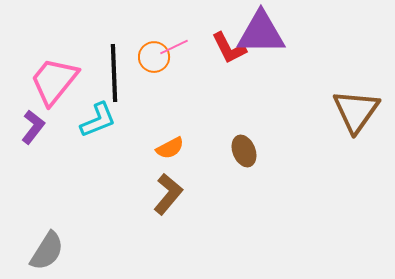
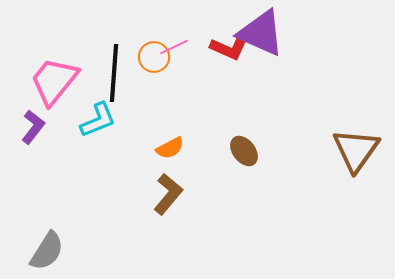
purple triangle: rotated 24 degrees clockwise
red L-shape: rotated 39 degrees counterclockwise
black line: rotated 6 degrees clockwise
brown triangle: moved 39 px down
brown ellipse: rotated 16 degrees counterclockwise
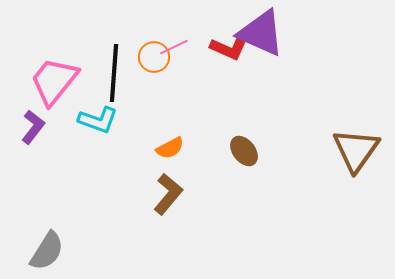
cyan L-shape: rotated 42 degrees clockwise
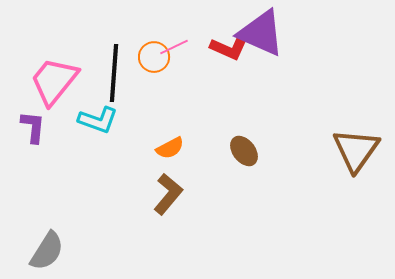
purple L-shape: rotated 32 degrees counterclockwise
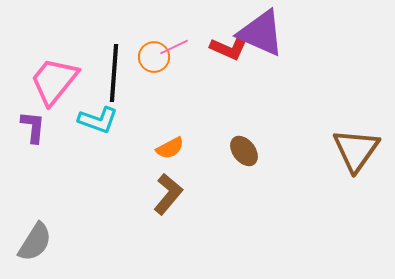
gray semicircle: moved 12 px left, 9 px up
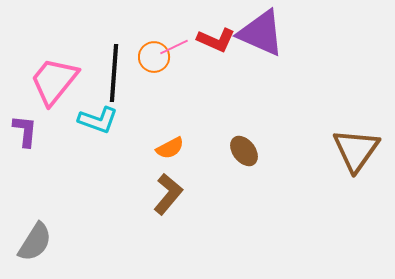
red L-shape: moved 13 px left, 8 px up
purple L-shape: moved 8 px left, 4 px down
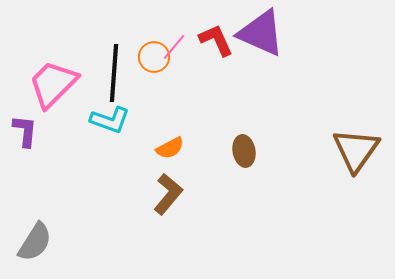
red L-shape: rotated 138 degrees counterclockwise
pink line: rotated 24 degrees counterclockwise
pink trapezoid: moved 1 px left, 3 px down; rotated 6 degrees clockwise
cyan L-shape: moved 12 px right
brown ellipse: rotated 28 degrees clockwise
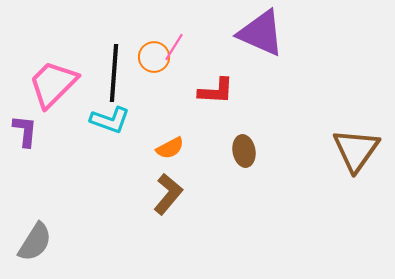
red L-shape: moved 51 px down; rotated 117 degrees clockwise
pink line: rotated 8 degrees counterclockwise
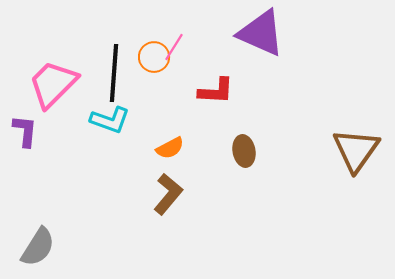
gray semicircle: moved 3 px right, 5 px down
